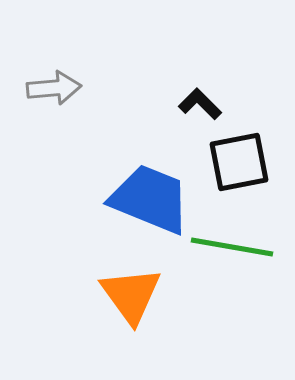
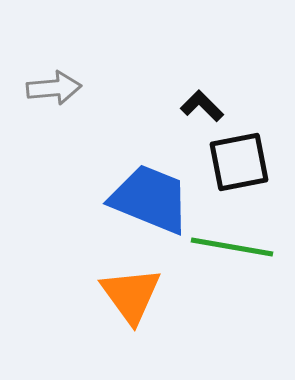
black L-shape: moved 2 px right, 2 px down
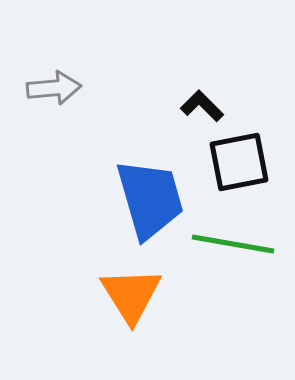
blue trapezoid: rotated 52 degrees clockwise
green line: moved 1 px right, 3 px up
orange triangle: rotated 4 degrees clockwise
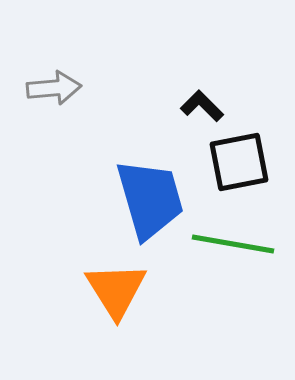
orange triangle: moved 15 px left, 5 px up
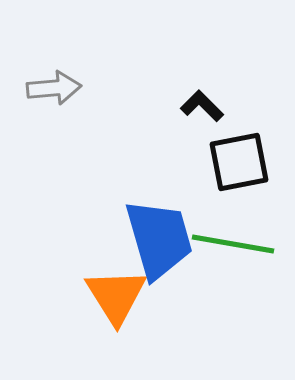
blue trapezoid: moved 9 px right, 40 px down
orange triangle: moved 6 px down
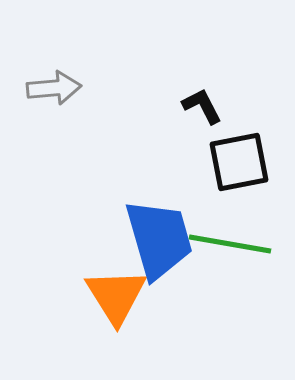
black L-shape: rotated 18 degrees clockwise
green line: moved 3 px left
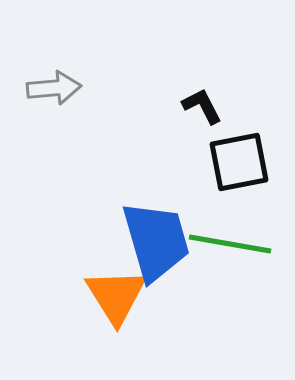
blue trapezoid: moved 3 px left, 2 px down
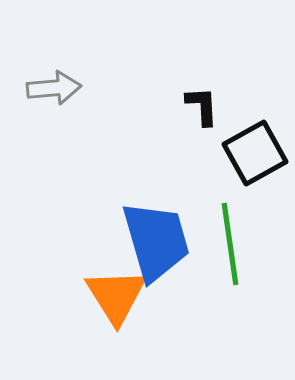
black L-shape: rotated 24 degrees clockwise
black square: moved 16 px right, 9 px up; rotated 18 degrees counterclockwise
green line: rotated 72 degrees clockwise
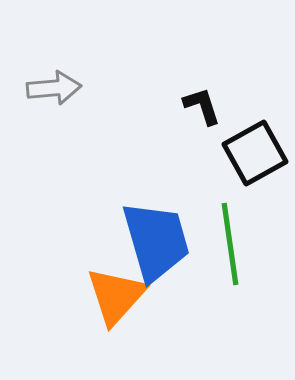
black L-shape: rotated 15 degrees counterclockwise
orange triangle: rotated 14 degrees clockwise
